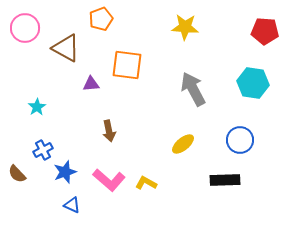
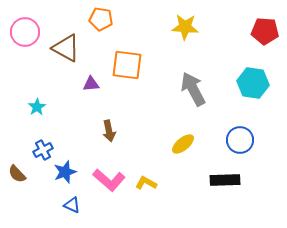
orange pentagon: rotated 30 degrees clockwise
pink circle: moved 4 px down
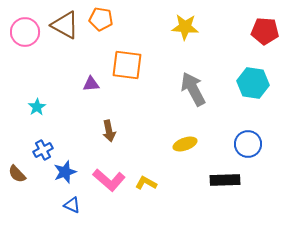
brown triangle: moved 1 px left, 23 px up
blue circle: moved 8 px right, 4 px down
yellow ellipse: moved 2 px right; rotated 20 degrees clockwise
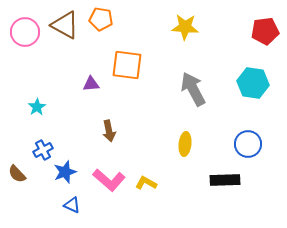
red pentagon: rotated 12 degrees counterclockwise
yellow ellipse: rotated 65 degrees counterclockwise
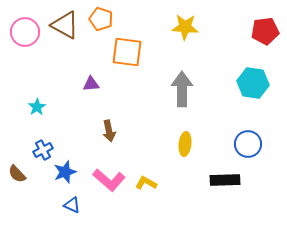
orange pentagon: rotated 10 degrees clockwise
orange square: moved 13 px up
gray arrow: moved 11 px left; rotated 28 degrees clockwise
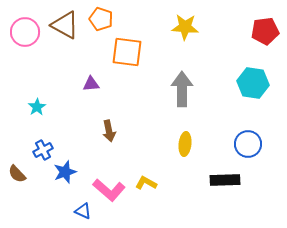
pink L-shape: moved 10 px down
blue triangle: moved 11 px right, 6 px down
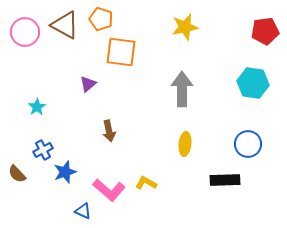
yellow star: rotated 16 degrees counterclockwise
orange square: moved 6 px left
purple triangle: moved 3 px left; rotated 36 degrees counterclockwise
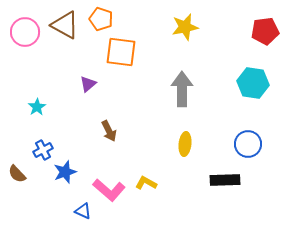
brown arrow: rotated 15 degrees counterclockwise
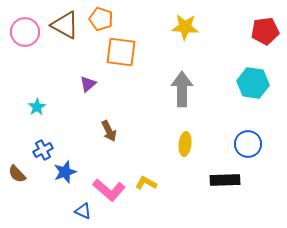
yellow star: rotated 16 degrees clockwise
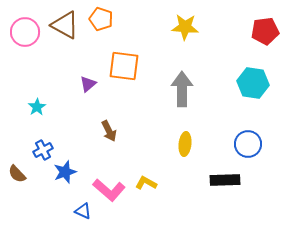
orange square: moved 3 px right, 14 px down
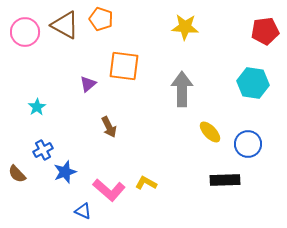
brown arrow: moved 4 px up
yellow ellipse: moved 25 px right, 12 px up; rotated 50 degrees counterclockwise
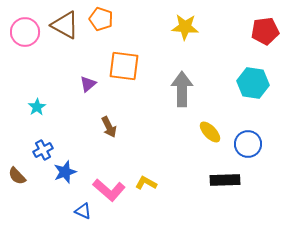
brown semicircle: moved 2 px down
